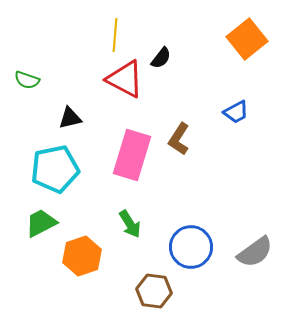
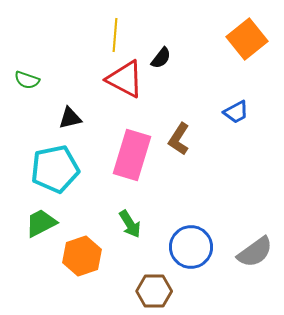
brown hexagon: rotated 8 degrees counterclockwise
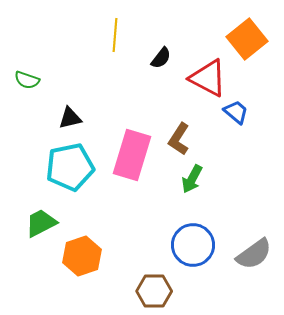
red triangle: moved 83 px right, 1 px up
blue trapezoid: rotated 112 degrees counterclockwise
cyan pentagon: moved 15 px right, 2 px up
green arrow: moved 62 px right, 45 px up; rotated 60 degrees clockwise
blue circle: moved 2 px right, 2 px up
gray semicircle: moved 1 px left, 2 px down
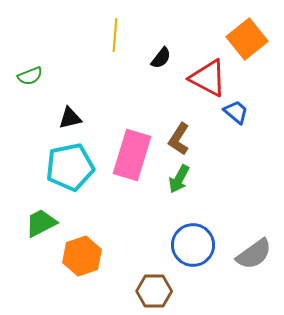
green semicircle: moved 3 px right, 4 px up; rotated 40 degrees counterclockwise
green arrow: moved 13 px left
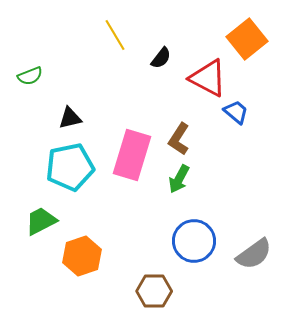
yellow line: rotated 36 degrees counterclockwise
green trapezoid: moved 2 px up
blue circle: moved 1 px right, 4 px up
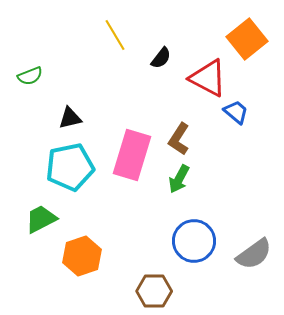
green trapezoid: moved 2 px up
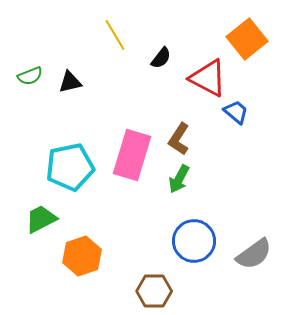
black triangle: moved 36 px up
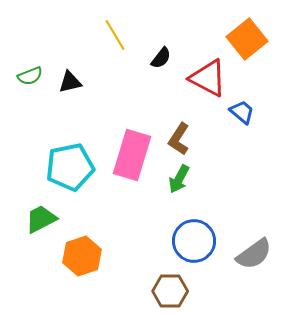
blue trapezoid: moved 6 px right
brown hexagon: moved 16 px right
